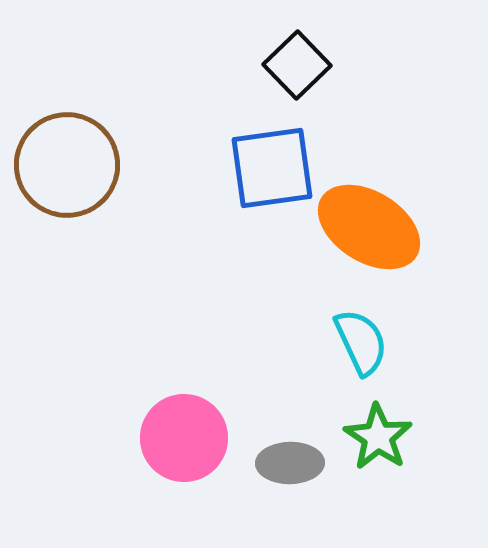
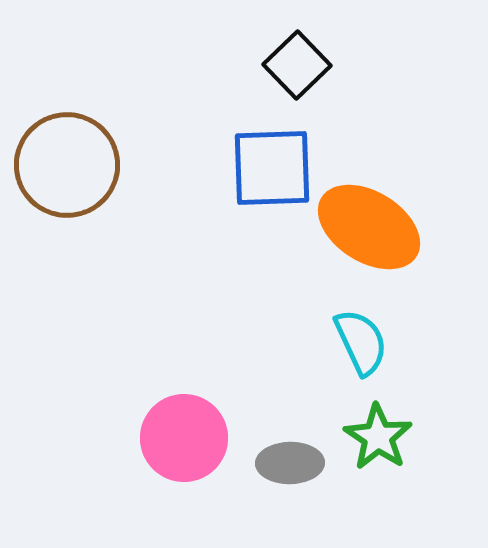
blue square: rotated 6 degrees clockwise
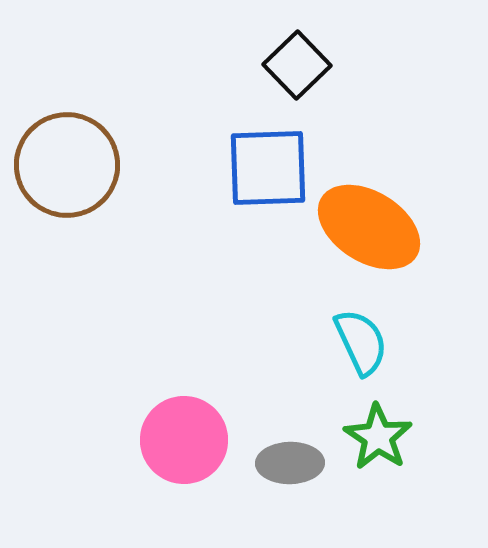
blue square: moved 4 px left
pink circle: moved 2 px down
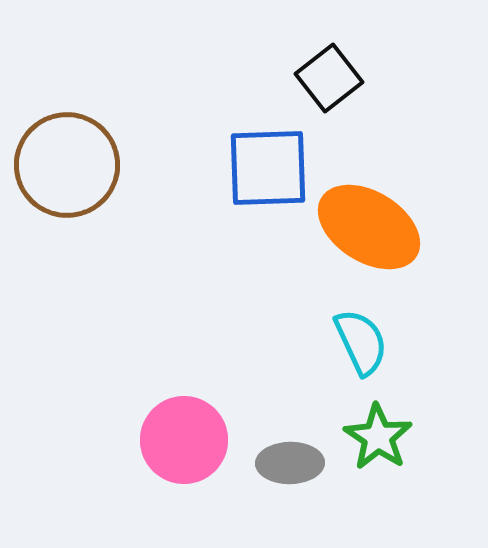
black square: moved 32 px right, 13 px down; rotated 6 degrees clockwise
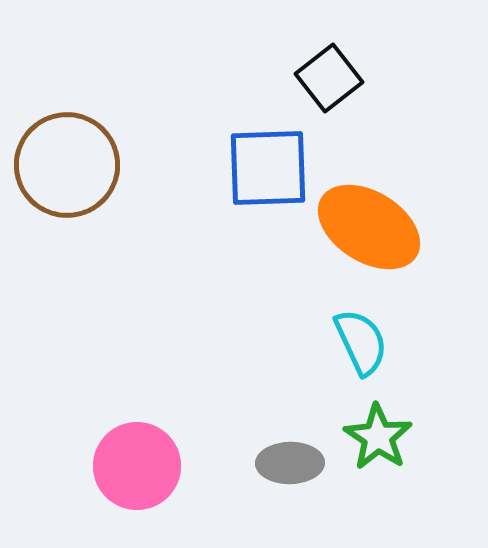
pink circle: moved 47 px left, 26 px down
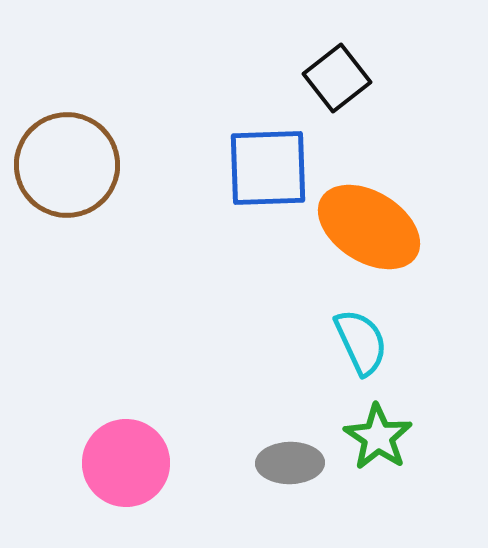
black square: moved 8 px right
pink circle: moved 11 px left, 3 px up
